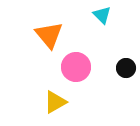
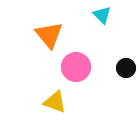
yellow triangle: rotated 50 degrees clockwise
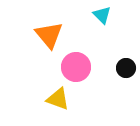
yellow triangle: moved 3 px right, 3 px up
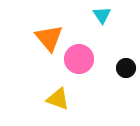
cyan triangle: rotated 12 degrees clockwise
orange triangle: moved 3 px down
pink circle: moved 3 px right, 8 px up
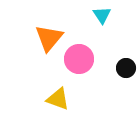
orange triangle: rotated 20 degrees clockwise
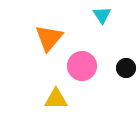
pink circle: moved 3 px right, 7 px down
yellow triangle: moved 2 px left; rotated 20 degrees counterclockwise
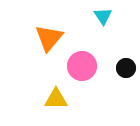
cyan triangle: moved 1 px right, 1 px down
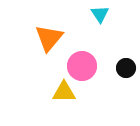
cyan triangle: moved 3 px left, 2 px up
yellow triangle: moved 8 px right, 7 px up
